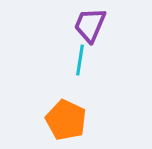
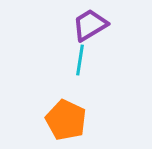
purple trapezoid: rotated 36 degrees clockwise
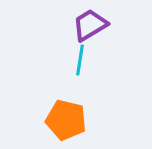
orange pentagon: rotated 12 degrees counterclockwise
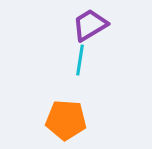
orange pentagon: rotated 9 degrees counterclockwise
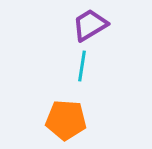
cyan line: moved 2 px right, 6 px down
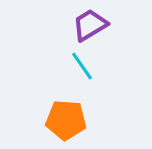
cyan line: rotated 44 degrees counterclockwise
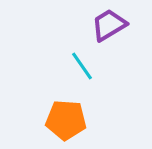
purple trapezoid: moved 19 px right
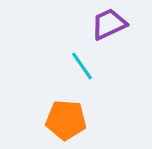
purple trapezoid: moved 1 px up; rotated 6 degrees clockwise
